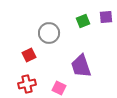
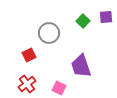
green square: rotated 24 degrees counterclockwise
red cross: rotated 24 degrees counterclockwise
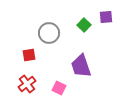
green square: moved 1 px right, 4 px down
red square: rotated 16 degrees clockwise
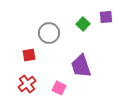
green square: moved 1 px left, 1 px up
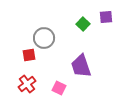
gray circle: moved 5 px left, 5 px down
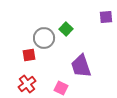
green square: moved 17 px left, 5 px down
pink square: moved 2 px right
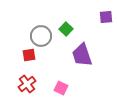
gray circle: moved 3 px left, 2 px up
purple trapezoid: moved 1 px right, 11 px up
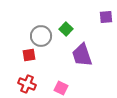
red cross: rotated 30 degrees counterclockwise
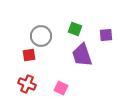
purple square: moved 18 px down
green square: moved 9 px right; rotated 24 degrees counterclockwise
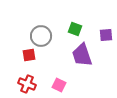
pink square: moved 2 px left, 3 px up
